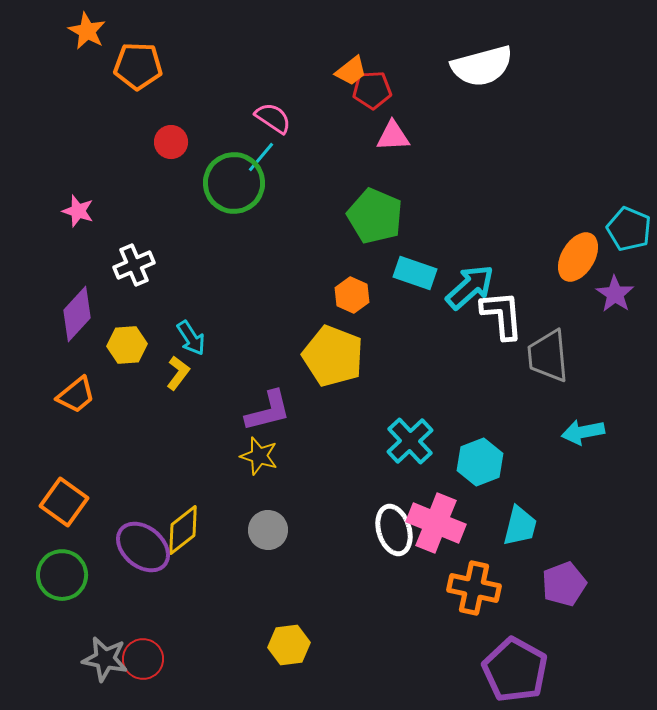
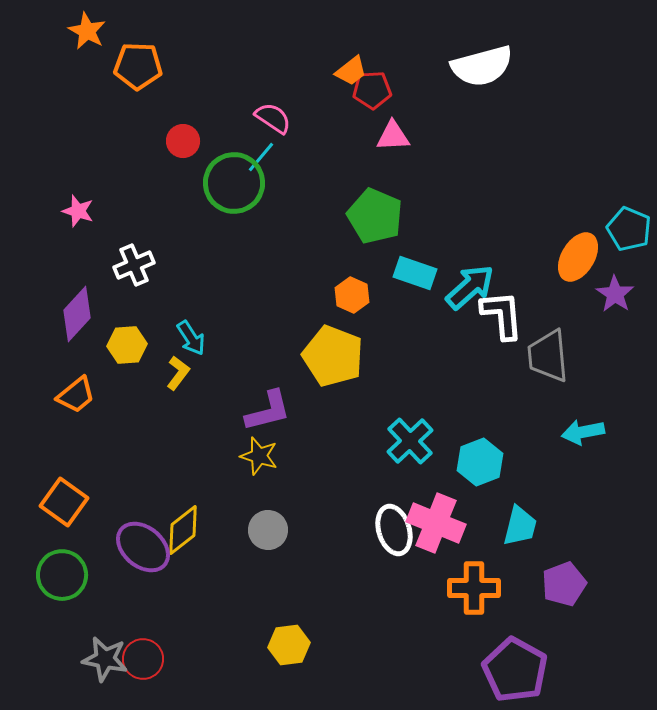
red circle at (171, 142): moved 12 px right, 1 px up
orange cross at (474, 588): rotated 12 degrees counterclockwise
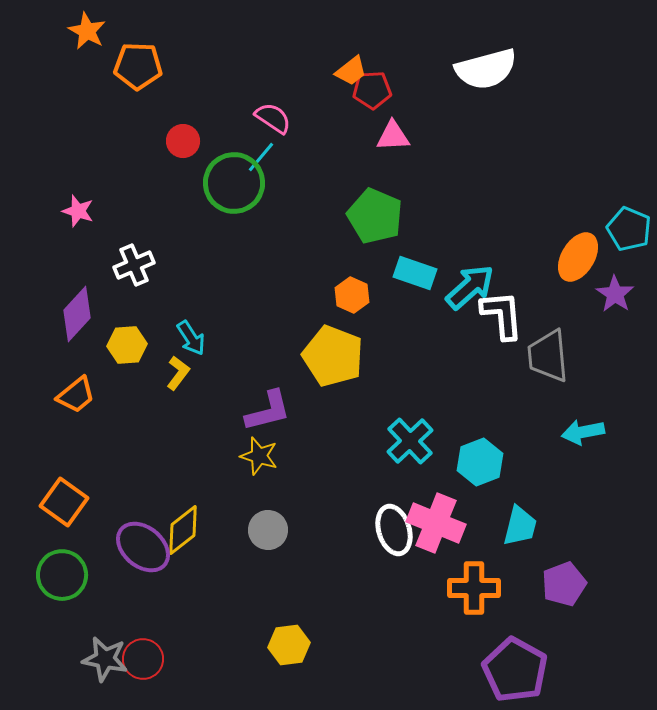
white semicircle at (482, 66): moved 4 px right, 3 px down
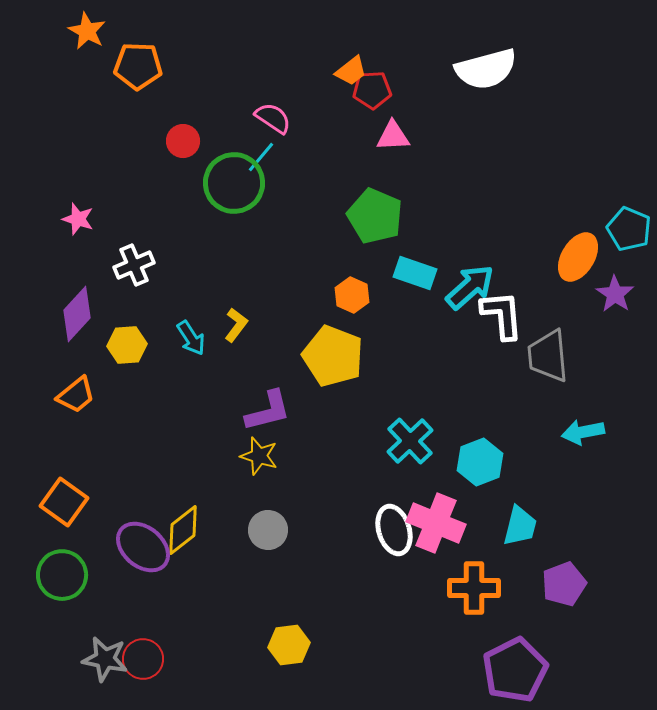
pink star at (78, 211): moved 8 px down
yellow L-shape at (178, 373): moved 58 px right, 48 px up
purple pentagon at (515, 670): rotated 16 degrees clockwise
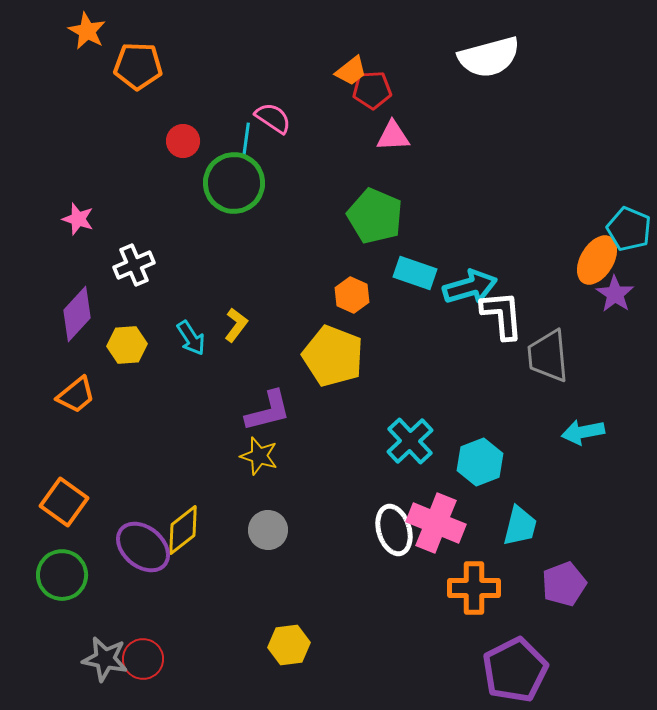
white semicircle at (486, 69): moved 3 px right, 12 px up
cyan line at (261, 157): moved 15 px left, 17 px up; rotated 32 degrees counterclockwise
orange ellipse at (578, 257): moved 19 px right, 3 px down
cyan arrow at (470, 287): rotated 26 degrees clockwise
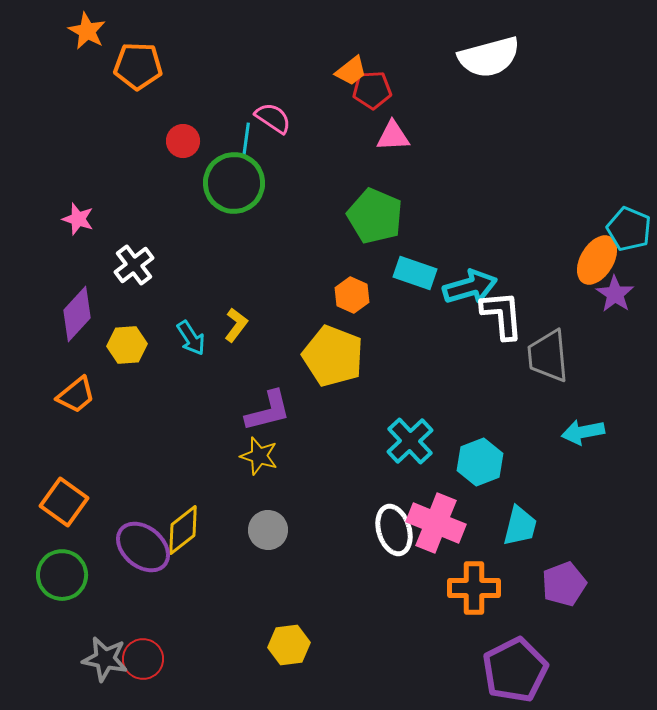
white cross at (134, 265): rotated 15 degrees counterclockwise
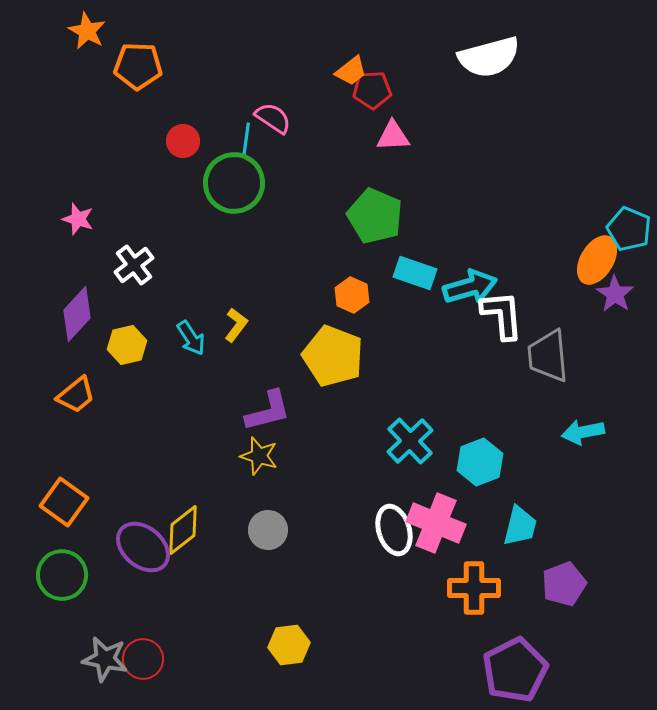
yellow hexagon at (127, 345): rotated 9 degrees counterclockwise
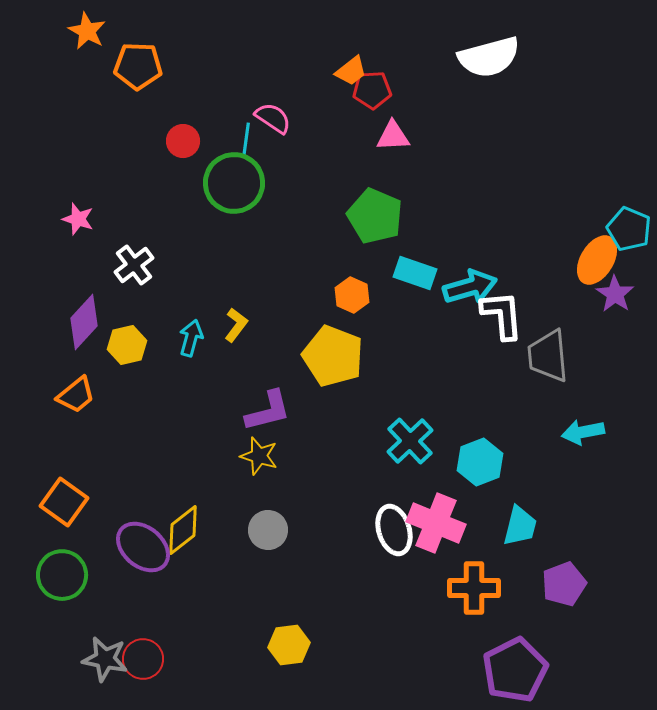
purple diamond at (77, 314): moved 7 px right, 8 px down
cyan arrow at (191, 338): rotated 132 degrees counterclockwise
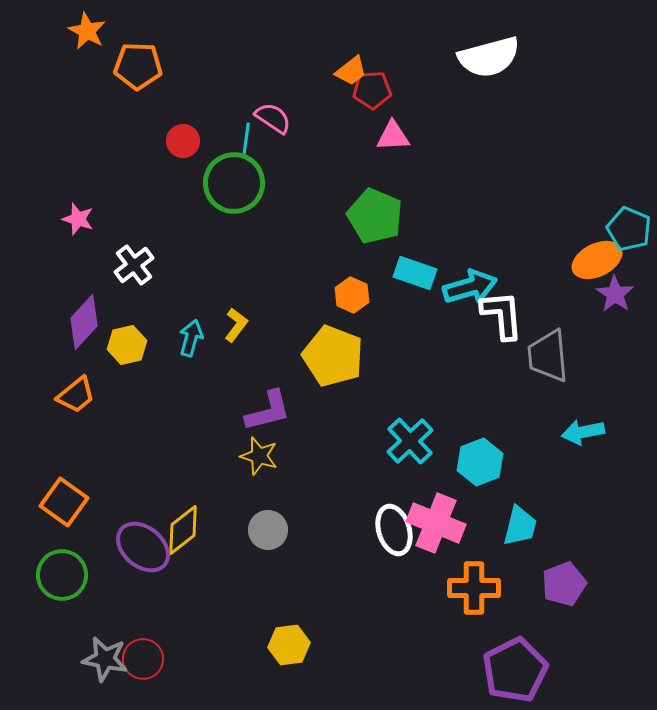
orange ellipse at (597, 260): rotated 33 degrees clockwise
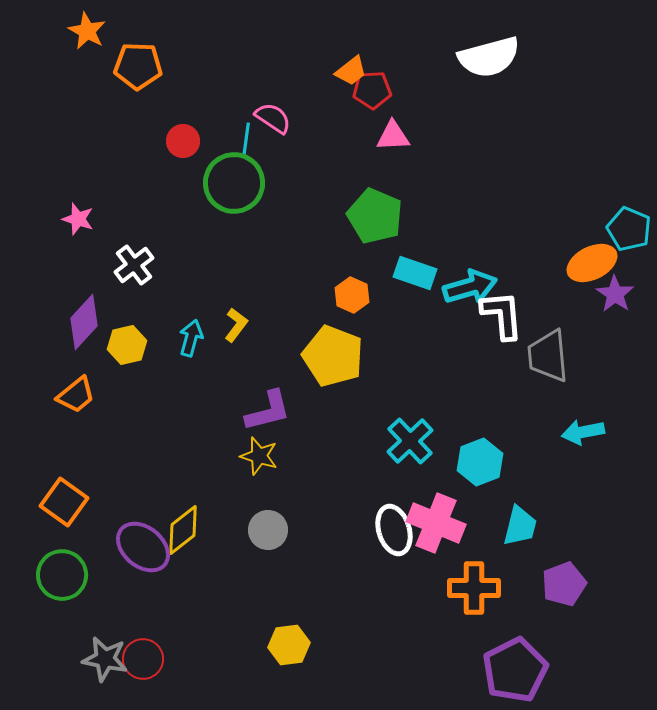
orange ellipse at (597, 260): moved 5 px left, 3 px down
